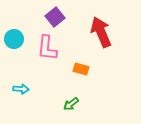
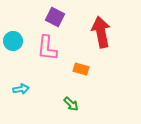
purple square: rotated 24 degrees counterclockwise
red arrow: rotated 12 degrees clockwise
cyan circle: moved 1 px left, 2 px down
cyan arrow: rotated 14 degrees counterclockwise
green arrow: rotated 98 degrees counterclockwise
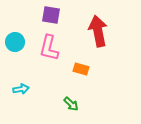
purple square: moved 4 px left, 2 px up; rotated 18 degrees counterclockwise
red arrow: moved 3 px left, 1 px up
cyan circle: moved 2 px right, 1 px down
pink L-shape: moved 2 px right; rotated 8 degrees clockwise
